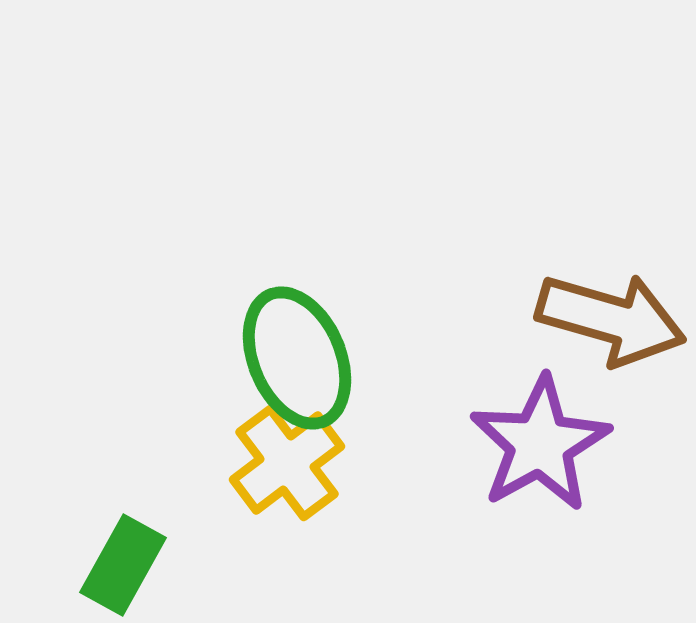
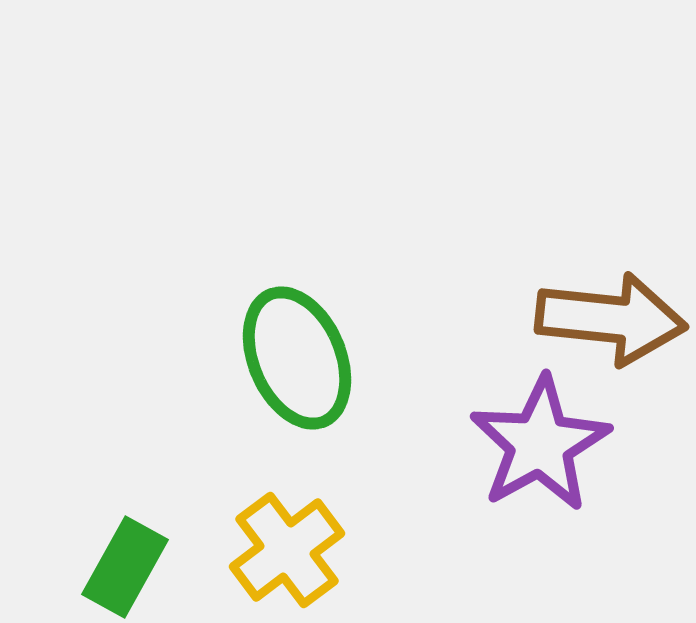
brown arrow: rotated 10 degrees counterclockwise
yellow cross: moved 87 px down
green rectangle: moved 2 px right, 2 px down
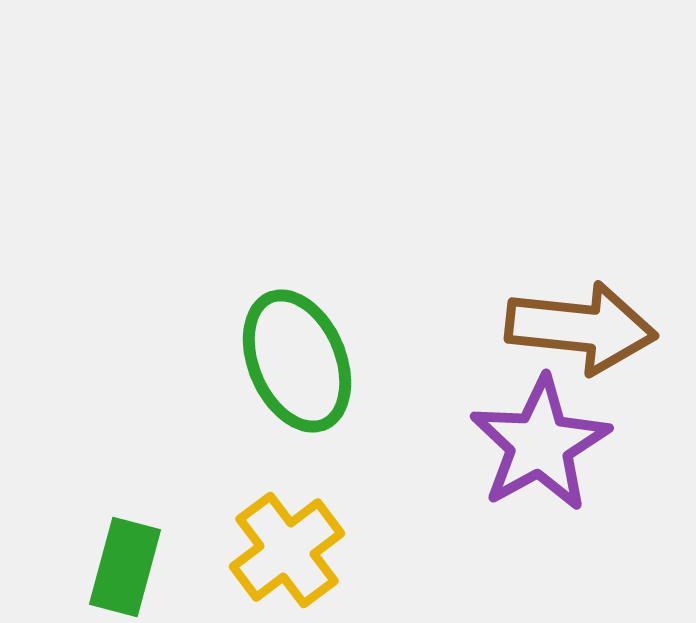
brown arrow: moved 30 px left, 9 px down
green ellipse: moved 3 px down
green rectangle: rotated 14 degrees counterclockwise
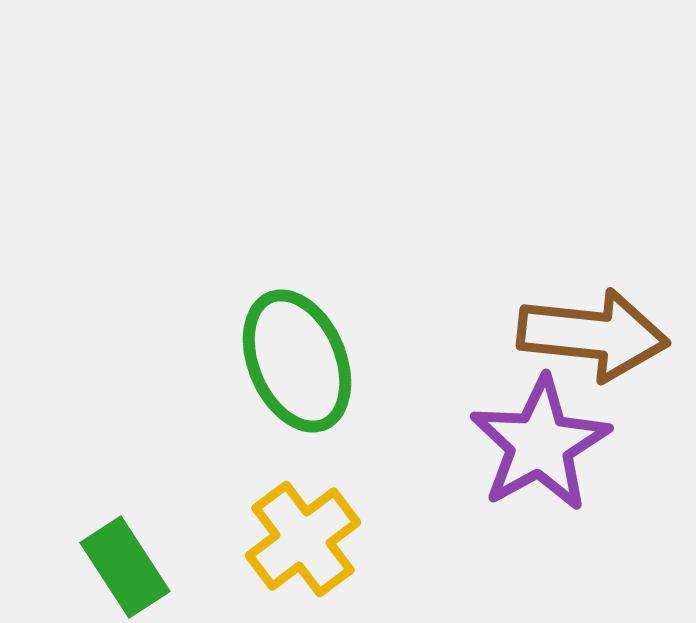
brown arrow: moved 12 px right, 7 px down
yellow cross: moved 16 px right, 11 px up
green rectangle: rotated 48 degrees counterclockwise
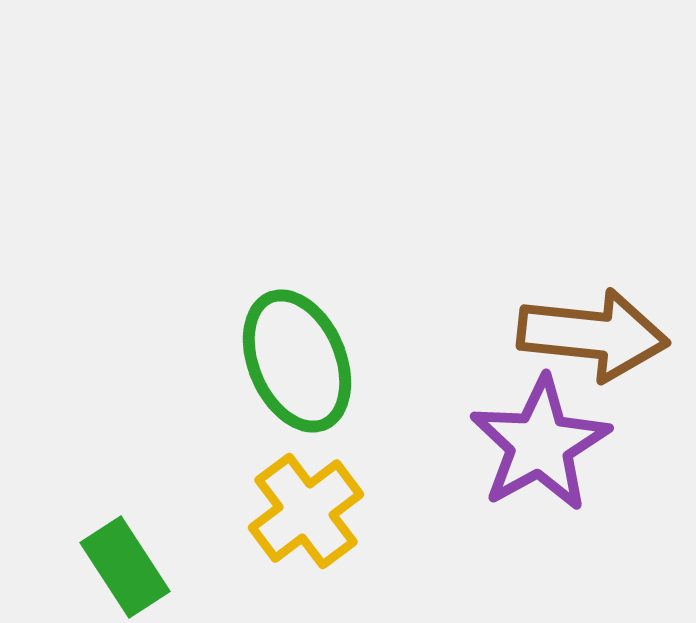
yellow cross: moved 3 px right, 28 px up
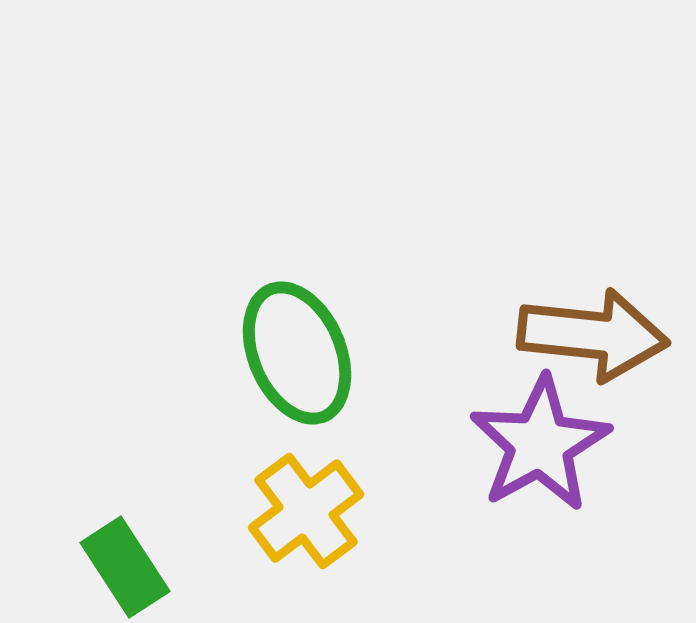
green ellipse: moved 8 px up
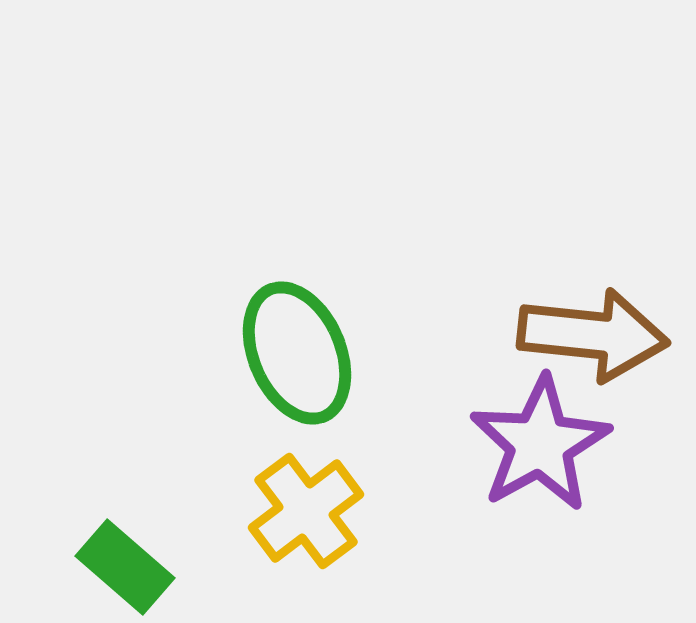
green rectangle: rotated 16 degrees counterclockwise
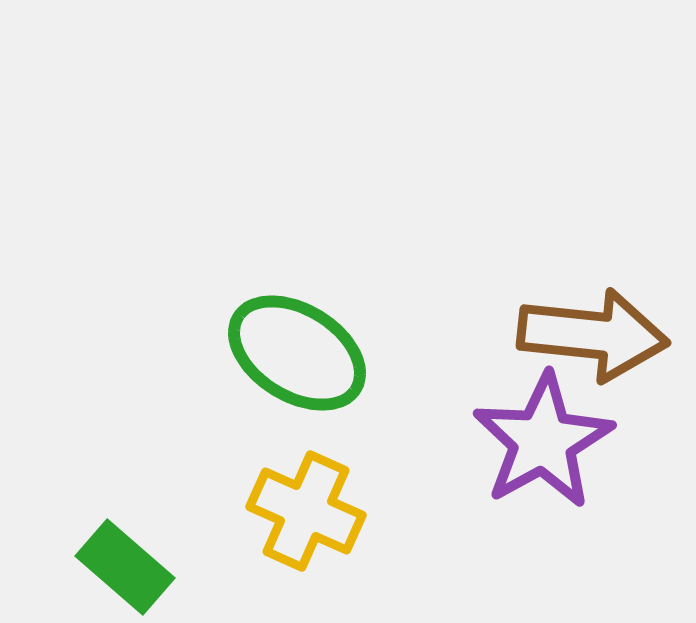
green ellipse: rotated 35 degrees counterclockwise
purple star: moved 3 px right, 3 px up
yellow cross: rotated 29 degrees counterclockwise
